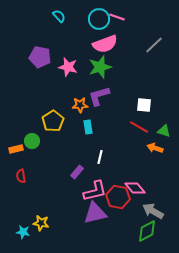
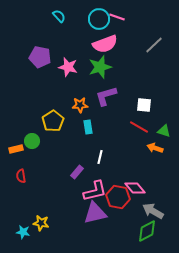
purple L-shape: moved 7 px right
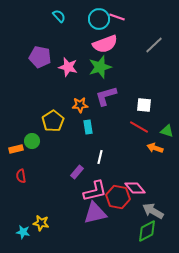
green triangle: moved 3 px right
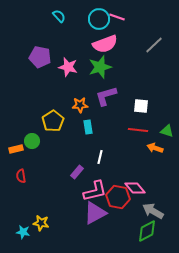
white square: moved 3 px left, 1 px down
red line: moved 1 px left, 3 px down; rotated 24 degrees counterclockwise
purple triangle: rotated 15 degrees counterclockwise
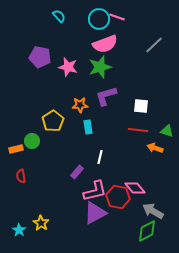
yellow star: rotated 21 degrees clockwise
cyan star: moved 4 px left, 2 px up; rotated 24 degrees clockwise
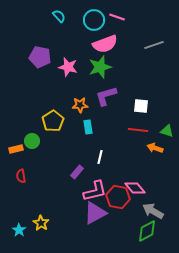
cyan circle: moved 5 px left, 1 px down
gray line: rotated 24 degrees clockwise
